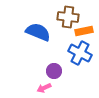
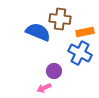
brown cross: moved 8 px left, 2 px down
orange rectangle: moved 1 px right, 1 px down
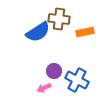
brown cross: moved 1 px left
blue semicircle: rotated 125 degrees clockwise
blue cross: moved 3 px left, 27 px down
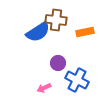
brown cross: moved 3 px left, 1 px down
purple circle: moved 4 px right, 8 px up
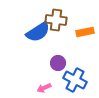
blue cross: moved 2 px left
